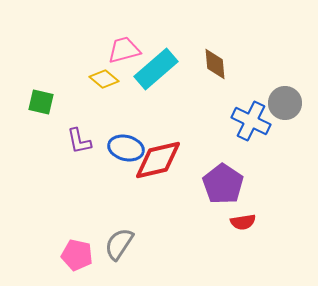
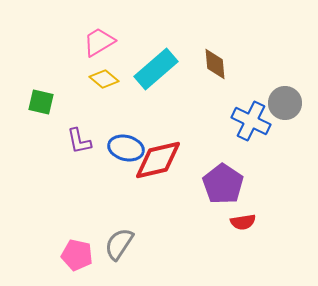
pink trapezoid: moved 25 px left, 8 px up; rotated 16 degrees counterclockwise
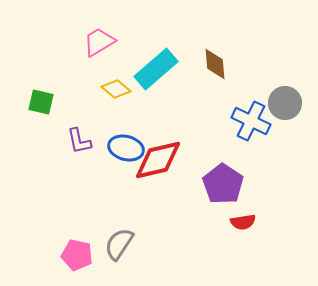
yellow diamond: moved 12 px right, 10 px down
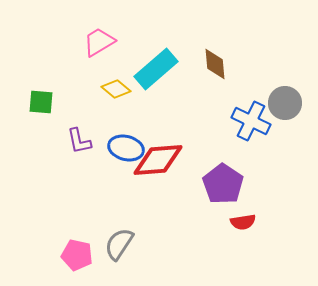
green square: rotated 8 degrees counterclockwise
red diamond: rotated 9 degrees clockwise
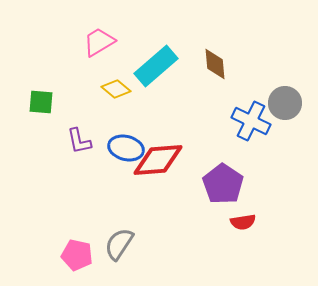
cyan rectangle: moved 3 px up
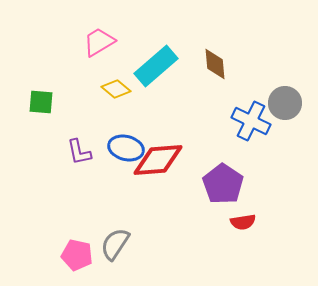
purple L-shape: moved 11 px down
gray semicircle: moved 4 px left
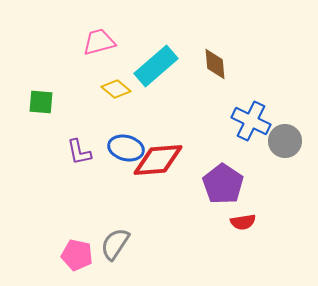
pink trapezoid: rotated 16 degrees clockwise
gray circle: moved 38 px down
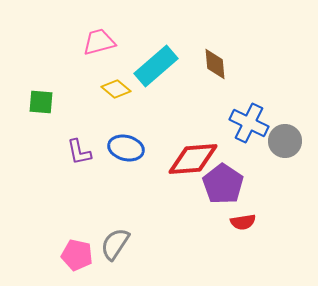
blue cross: moved 2 px left, 2 px down
red diamond: moved 35 px right, 1 px up
